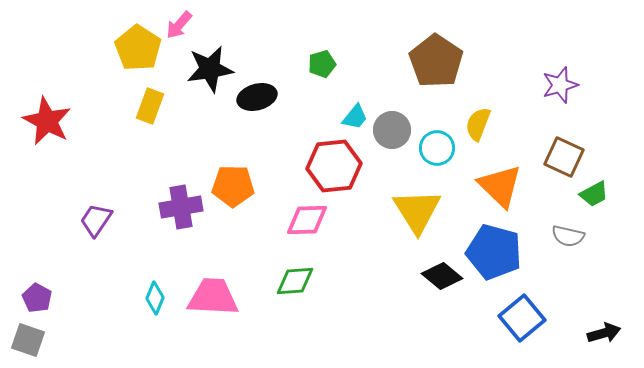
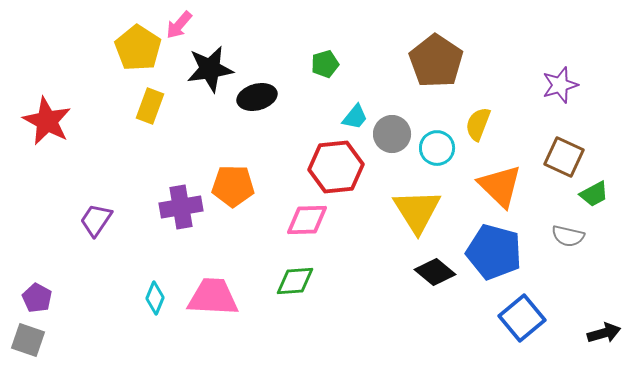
green pentagon: moved 3 px right
gray circle: moved 4 px down
red hexagon: moved 2 px right, 1 px down
black diamond: moved 7 px left, 4 px up
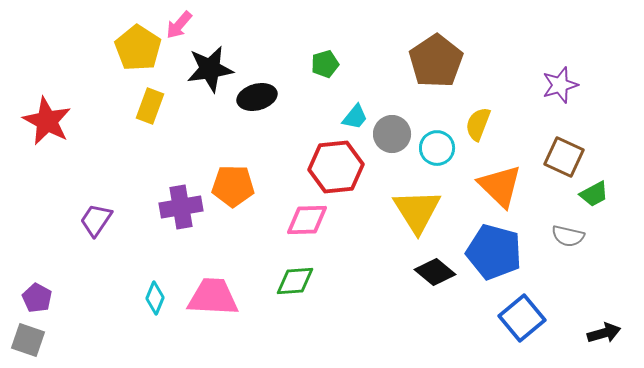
brown pentagon: rotated 4 degrees clockwise
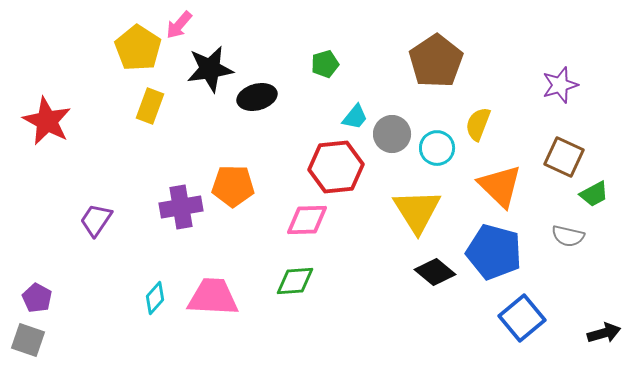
cyan diamond: rotated 20 degrees clockwise
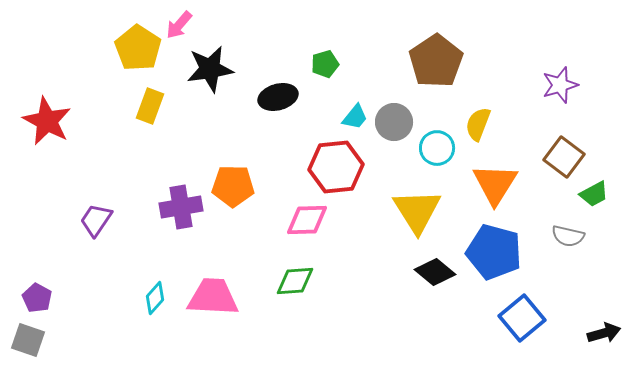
black ellipse: moved 21 px right
gray circle: moved 2 px right, 12 px up
brown square: rotated 12 degrees clockwise
orange triangle: moved 5 px left, 2 px up; rotated 18 degrees clockwise
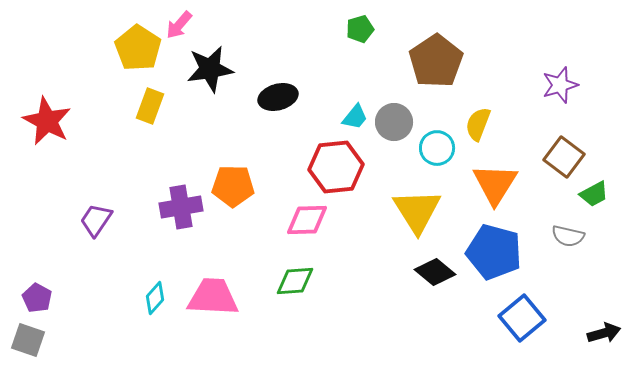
green pentagon: moved 35 px right, 35 px up
